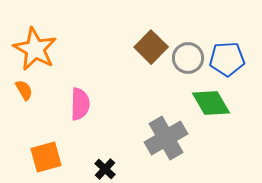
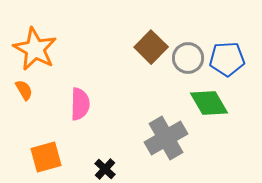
green diamond: moved 2 px left
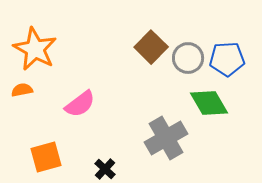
orange semicircle: moved 2 px left; rotated 70 degrees counterclockwise
pink semicircle: rotated 52 degrees clockwise
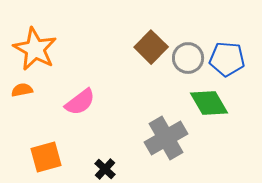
blue pentagon: rotated 8 degrees clockwise
pink semicircle: moved 2 px up
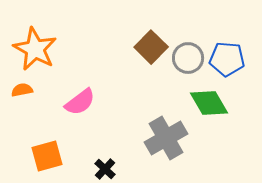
orange square: moved 1 px right, 1 px up
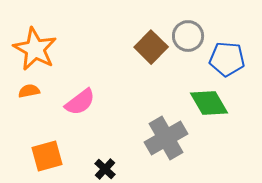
gray circle: moved 22 px up
orange semicircle: moved 7 px right, 1 px down
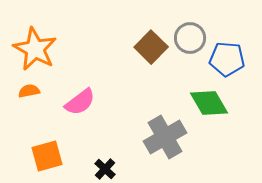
gray circle: moved 2 px right, 2 px down
gray cross: moved 1 px left, 1 px up
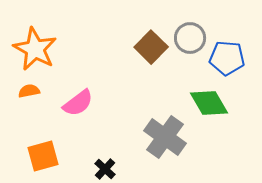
blue pentagon: moved 1 px up
pink semicircle: moved 2 px left, 1 px down
gray cross: rotated 24 degrees counterclockwise
orange square: moved 4 px left
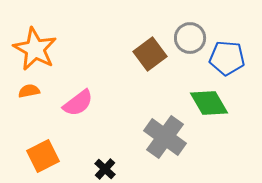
brown square: moved 1 px left, 7 px down; rotated 8 degrees clockwise
orange square: rotated 12 degrees counterclockwise
